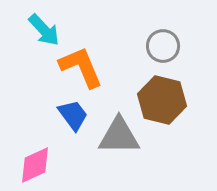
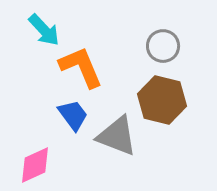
gray triangle: moved 2 px left; rotated 21 degrees clockwise
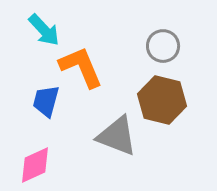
blue trapezoid: moved 27 px left, 14 px up; rotated 128 degrees counterclockwise
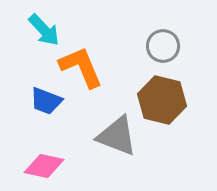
blue trapezoid: rotated 84 degrees counterclockwise
pink diamond: moved 9 px right, 1 px down; rotated 36 degrees clockwise
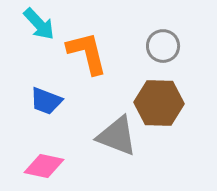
cyan arrow: moved 5 px left, 6 px up
orange L-shape: moved 6 px right, 14 px up; rotated 9 degrees clockwise
brown hexagon: moved 3 px left, 3 px down; rotated 12 degrees counterclockwise
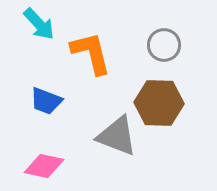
gray circle: moved 1 px right, 1 px up
orange L-shape: moved 4 px right
